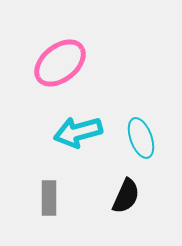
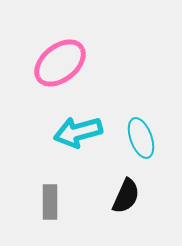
gray rectangle: moved 1 px right, 4 px down
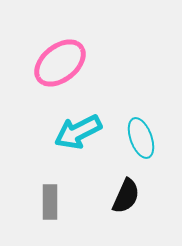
cyan arrow: rotated 12 degrees counterclockwise
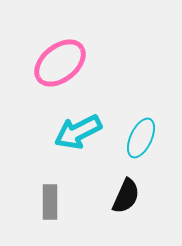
cyan ellipse: rotated 45 degrees clockwise
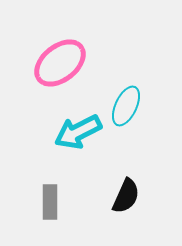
cyan ellipse: moved 15 px left, 32 px up
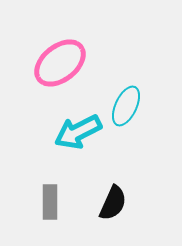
black semicircle: moved 13 px left, 7 px down
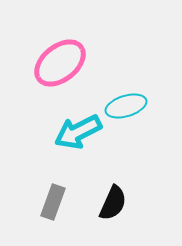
cyan ellipse: rotated 48 degrees clockwise
gray rectangle: moved 3 px right; rotated 20 degrees clockwise
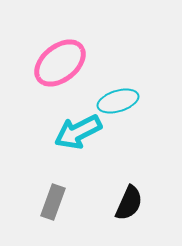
cyan ellipse: moved 8 px left, 5 px up
black semicircle: moved 16 px right
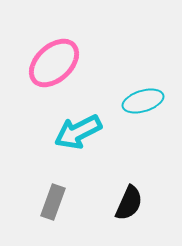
pink ellipse: moved 6 px left; rotated 4 degrees counterclockwise
cyan ellipse: moved 25 px right
